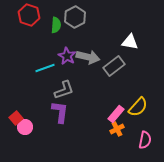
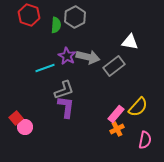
purple L-shape: moved 6 px right, 5 px up
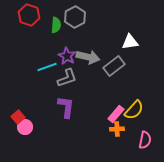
white triangle: rotated 18 degrees counterclockwise
cyan line: moved 2 px right, 1 px up
gray L-shape: moved 3 px right, 12 px up
yellow semicircle: moved 4 px left, 3 px down
red square: moved 2 px right, 1 px up
orange cross: rotated 24 degrees clockwise
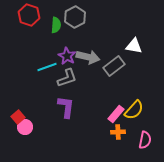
white triangle: moved 4 px right, 4 px down; rotated 18 degrees clockwise
orange cross: moved 1 px right, 3 px down
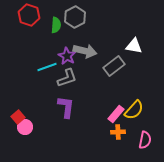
gray arrow: moved 3 px left, 6 px up
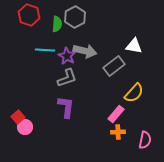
green semicircle: moved 1 px right, 1 px up
cyan line: moved 2 px left, 17 px up; rotated 24 degrees clockwise
yellow semicircle: moved 17 px up
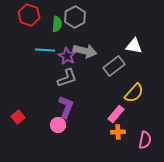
purple L-shape: rotated 15 degrees clockwise
pink circle: moved 33 px right, 2 px up
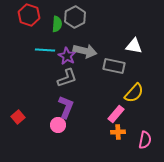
gray rectangle: rotated 50 degrees clockwise
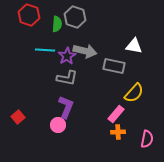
gray hexagon: rotated 15 degrees counterclockwise
purple star: rotated 12 degrees clockwise
gray L-shape: rotated 30 degrees clockwise
pink semicircle: moved 2 px right, 1 px up
